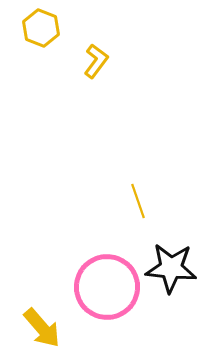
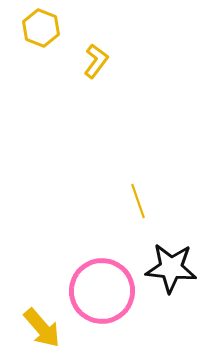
pink circle: moved 5 px left, 4 px down
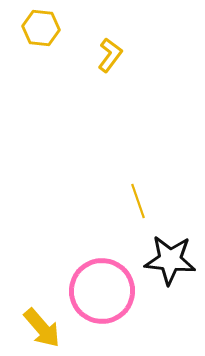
yellow hexagon: rotated 15 degrees counterclockwise
yellow L-shape: moved 14 px right, 6 px up
black star: moved 1 px left, 8 px up
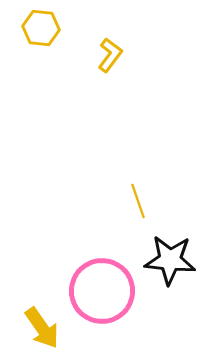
yellow arrow: rotated 6 degrees clockwise
